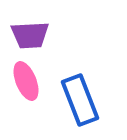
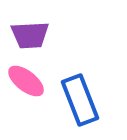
pink ellipse: rotated 30 degrees counterclockwise
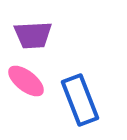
purple trapezoid: moved 3 px right
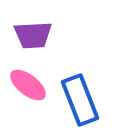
pink ellipse: moved 2 px right, 4 px down
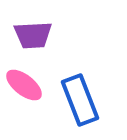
pink ellipse: moved 4 px left
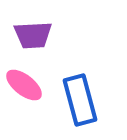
blue rectangle: rotated 6 degrees clockwise
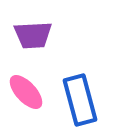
pink ellipse: moved 2 px right, 7 px down; rotated 9 degrees clockwise
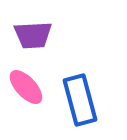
pink ellipse: moved 5 px up
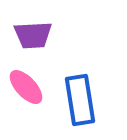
blue rectangle: rotated 6 degrees clockwise
